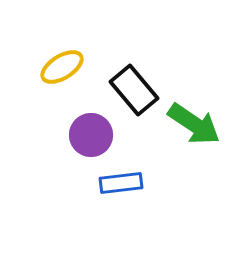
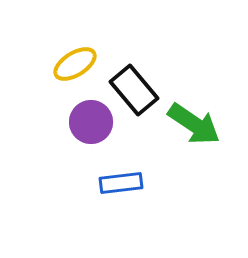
yellow ellipse: moved 13 px right, 3 px up
purple circle: moved 13 px up
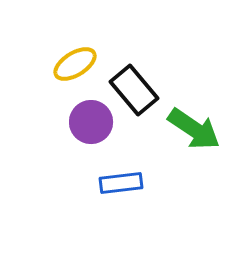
green arrow: moved 5 px down
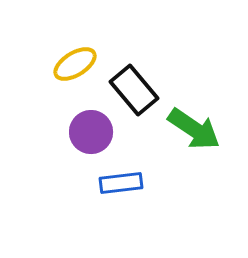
purple circle: moved 10 px down
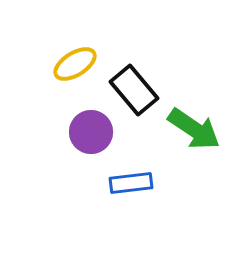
blue rectangle: moved 10 px right
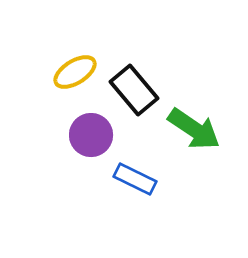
yellow ellipse: moved 8 px down
purple circle: moved 3 px down
blue rectangle: moved 4 px right, 4 px up; rotated 33 degrees clockwise
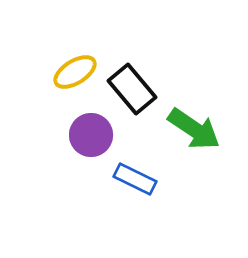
black rectangle: moved 2 px left, 1 px up
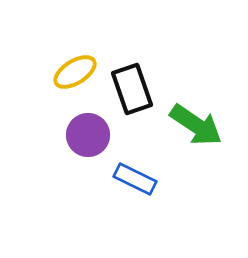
black rectangle: rotated 21 degrees clockwise
green arrow: moved 2 px right, 4 px up
purple circle: moved 3 px left
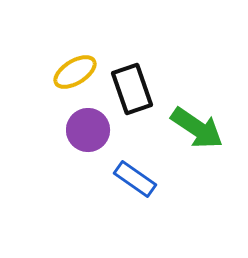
green arrow: moved 1 px right, 3 px down
purple circle: moved 5 px up
blue rectangle: rotated 9 degrees clockwise
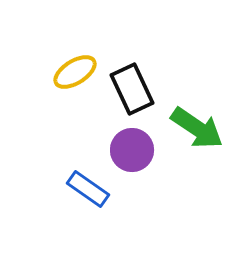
black rectangle: rotated 6 degrees counterclockwise
purple circle: moved 44 px right, 20 px down
blue rectangle: moved 47 px left, 10 px down
